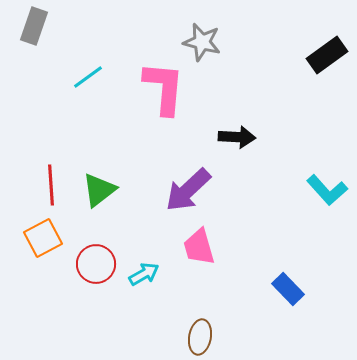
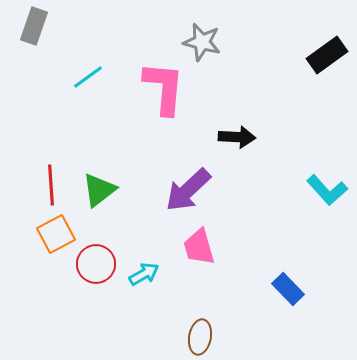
orange square: moved 13 px right, 4 px up
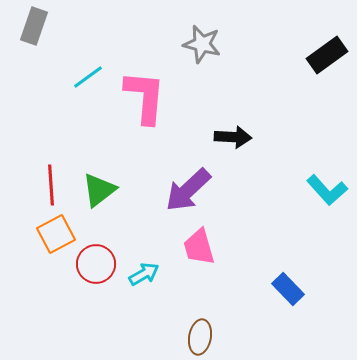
gray star: moved 2 px down
pink L-shape: moved 19 px left, 9 px down
black arrow: moved 4 px left
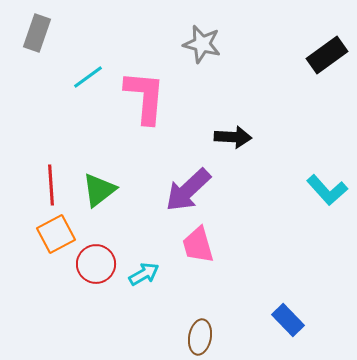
gray rectangle: moved 3 px right, 7 px down
pink trapezoid: moved 1 px left, 2 px up
blue rectangle: moved 31 px down
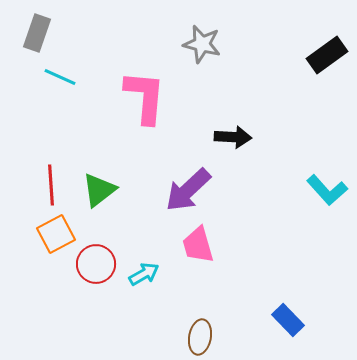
cyan line: moved 28 px left; rotated 60 degrees clockwise
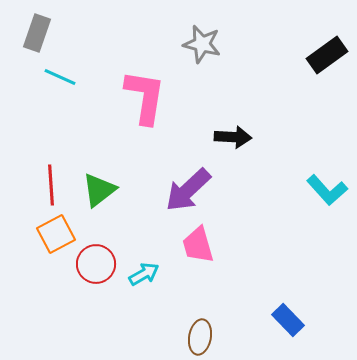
pink L-shape: rotated 4 degrees clockwise
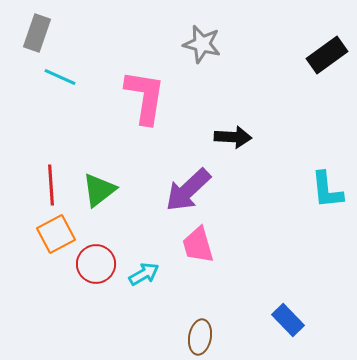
cyan L-shape: rotated 36 degrees clockwise
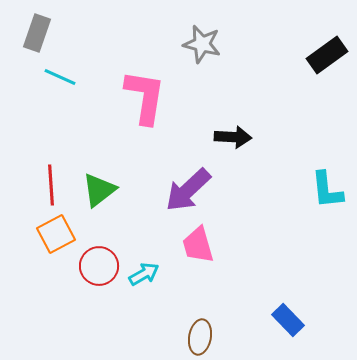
red circle: moved 3 px right, 2 px down
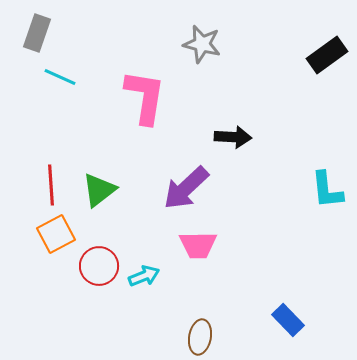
purple arrow: moved 2 px left, 2 px up
pink trapezoid: rotated 75 degrees counterclockwise
cyan arrow: moved 2 px down; rotated 8 degrees clockwise
